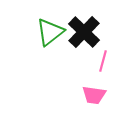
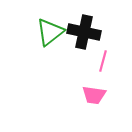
black cross: rotated 32 degrees counterclockwise
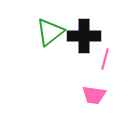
black cross: moved 4 px down; rotated 12 degrees counterclockwise
pink line: moved 2 px right, 2 px up
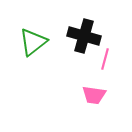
green triangle: moved 17 px left, 10 px down
black cross: rotated 16 degrees clockwise
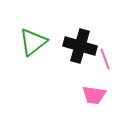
black cross: moved 4 px left, 10 px down
pink line: rotated 35 degrees counterclockwise
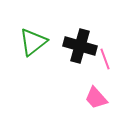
pink trapezoid: moved 2 px right, 3 px down; rotated 40 degrees clockwise
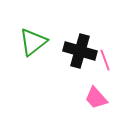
black cross: moved 5 px down
pink line: moved 1 px down
